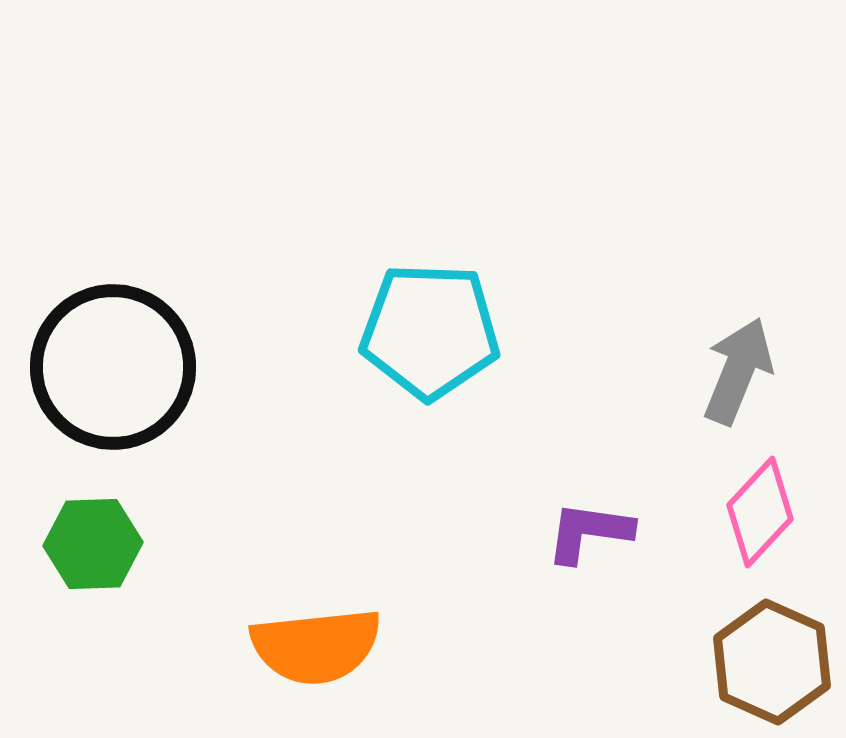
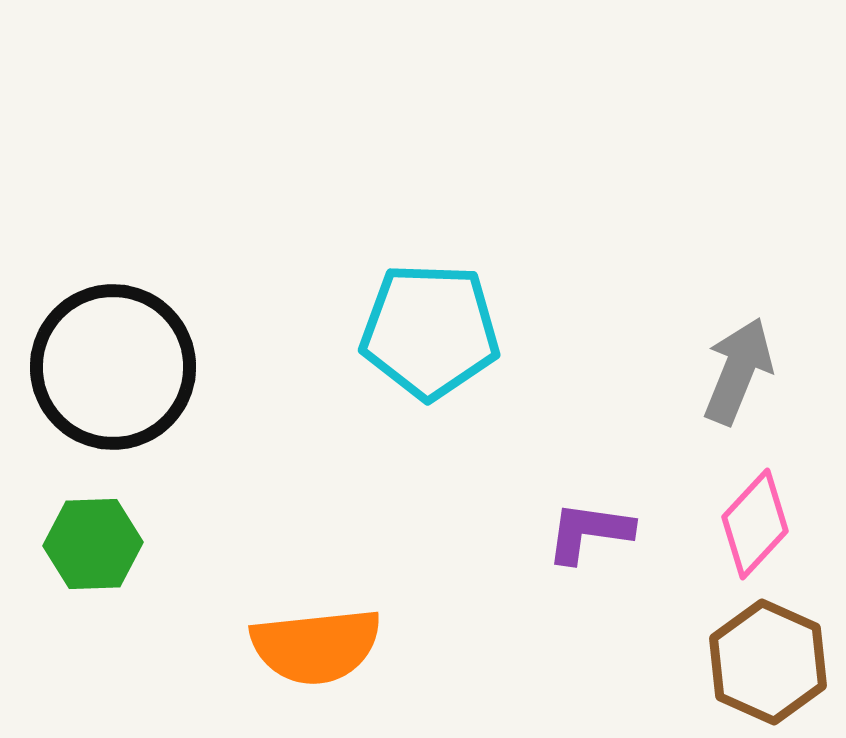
pink diamond: moved 5 px left, 12 px down
brown hexagon: moved 4 px left
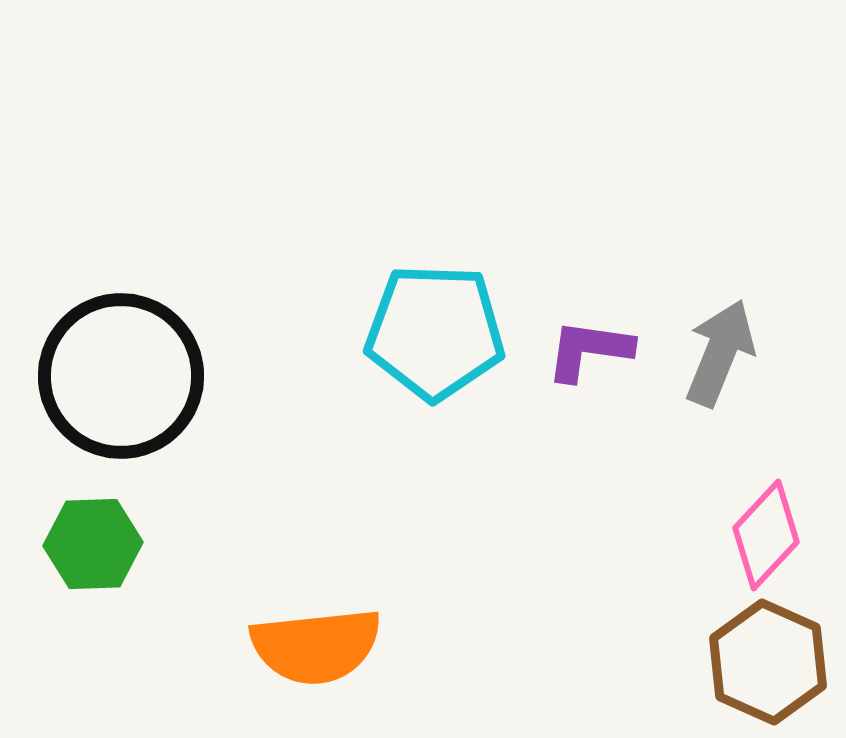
cyan pentagon: moved 5 px right, 1 px down
black circle: moved 8 px right, 9 px down
gray arrow: moved 18 px left, 18 px up
pink diamond: moved 11 px right, 11 px down
purple L-shape: moved 182 px up
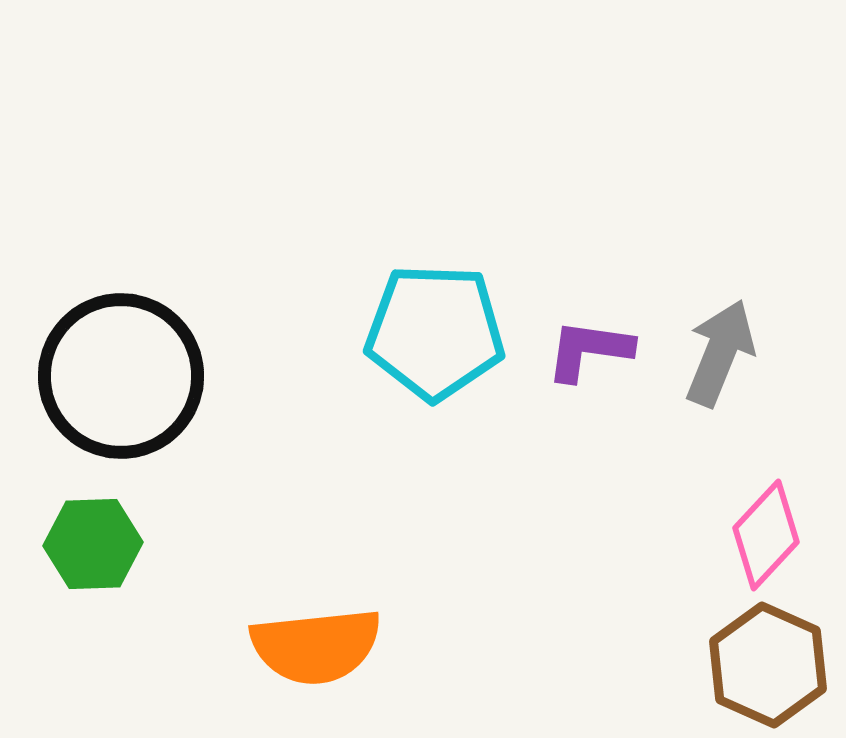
brown hexagon: moved 3 px down
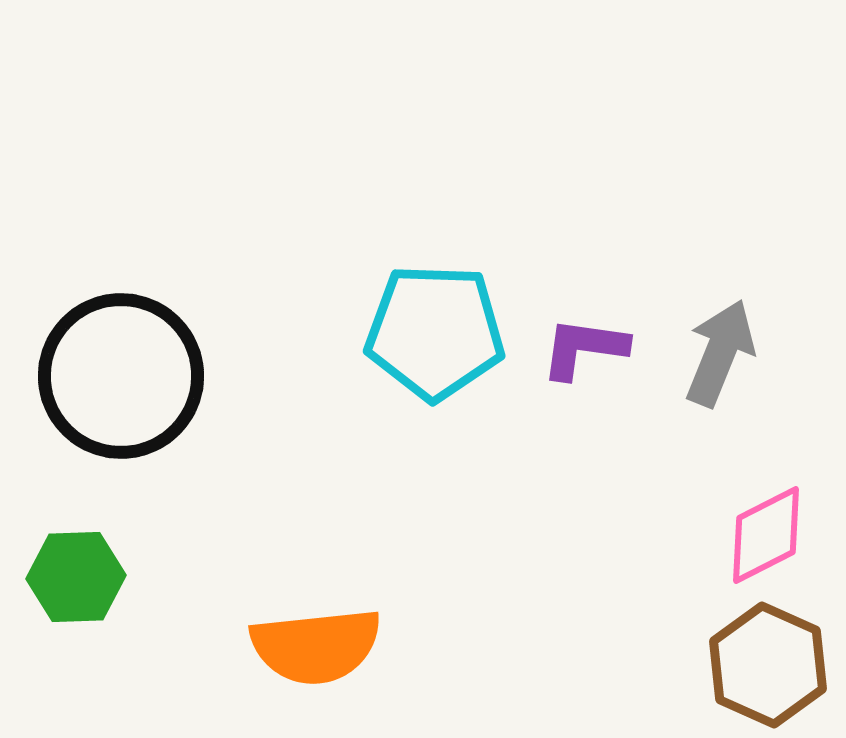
purple L-shape: moved 5 px left, 2 px up
pink diamond: rotated 20 degrees clockwise
green hexagon: moved 17 px left, 33 px down
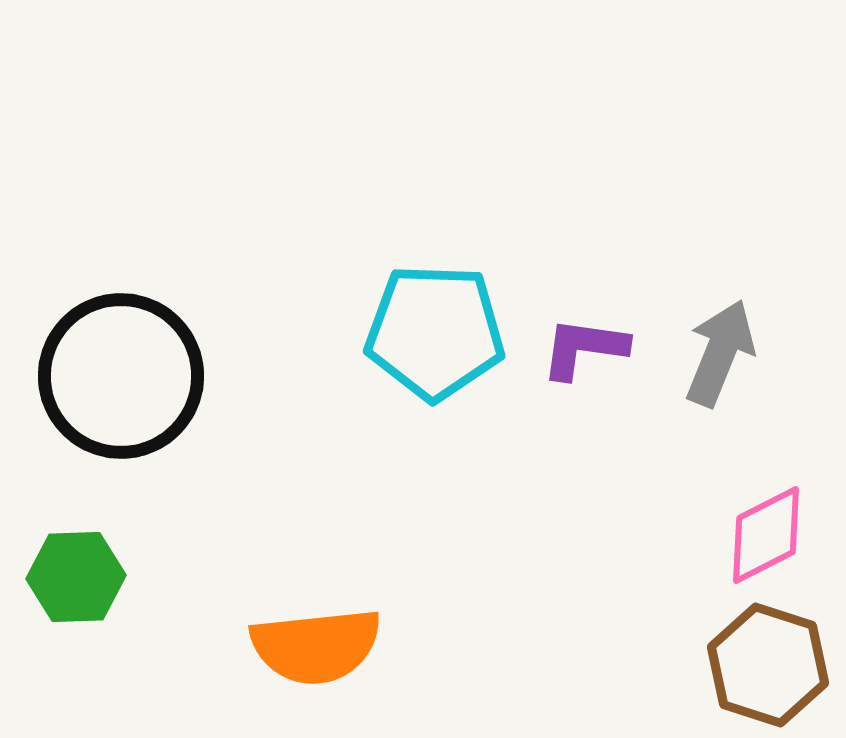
brown hexagon: rotated 6 degrees counterclockwise
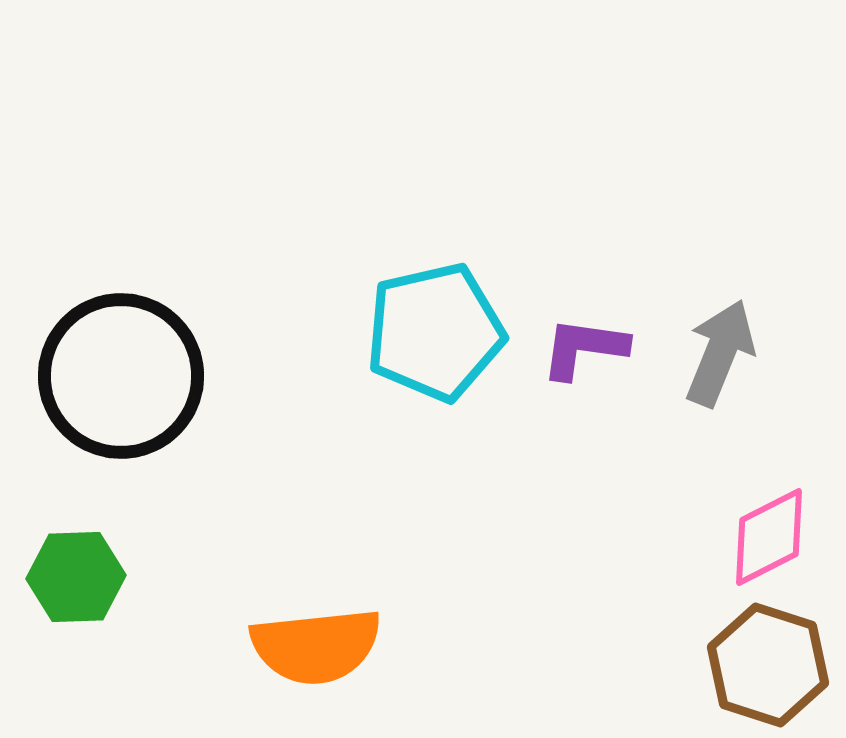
cyan pentagon: rotated 15 degrees counterclockwise
pink diamond: moved 3 px right, 2 px down
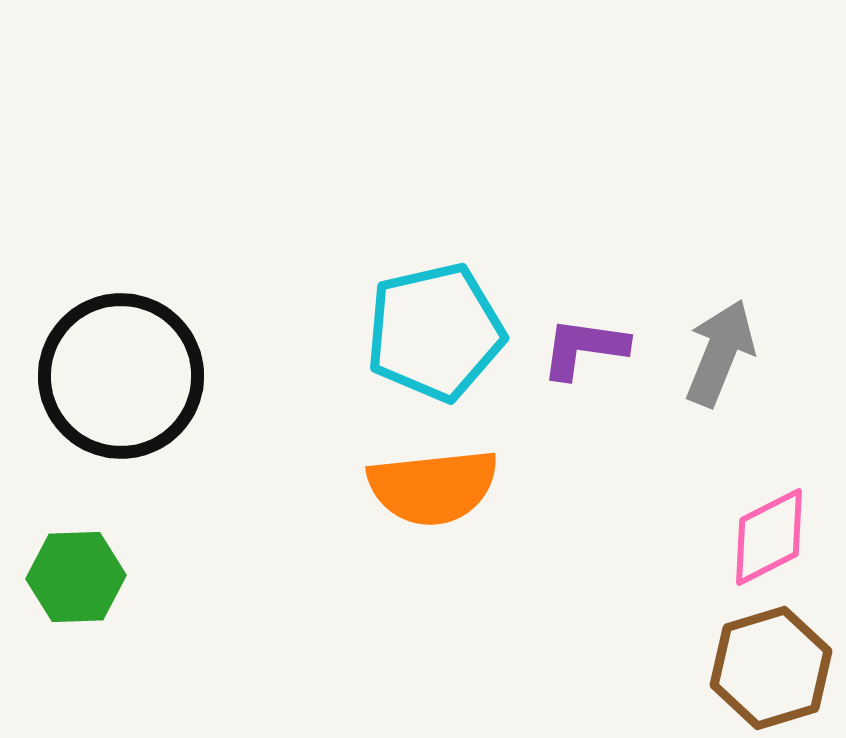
orange semicircle: moved 117 px right, 159 px up
brown hexagon: moved 3 px right, 3 px down; rotated 25 degrees clockwise
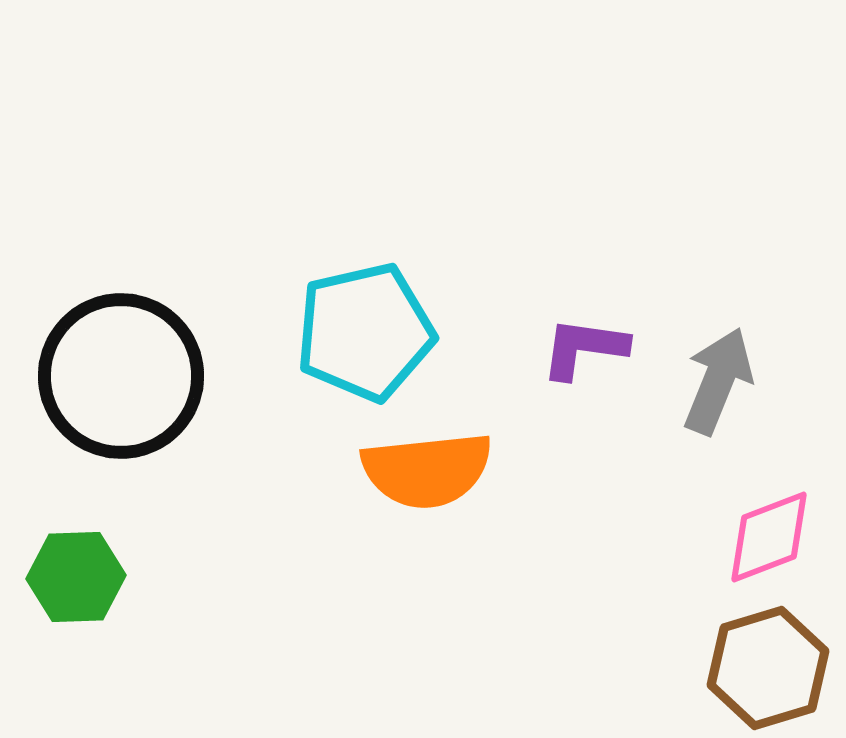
cyan pentagon: moved 70 px left
gray arrow: moved 2 px left, 28 px down
orange semicircle: moved 6 px left, 17 px up
pink diamond: rotated 6 degrees clockwise
brown hexagon: moved 3 px left
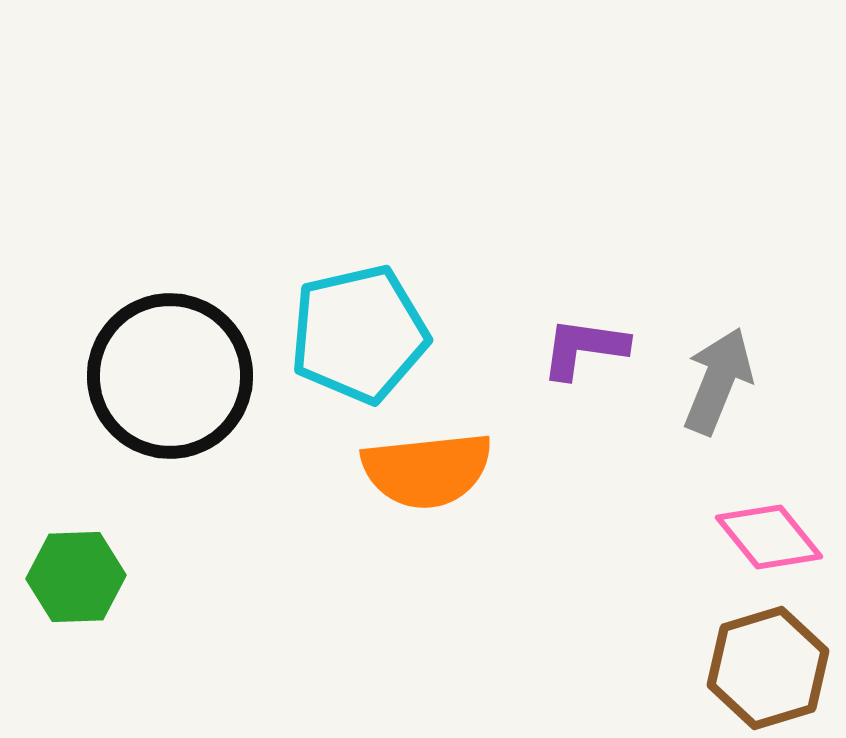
cyan pentagon: moved 6 px left, 2 px down
black circle: moved 49 px right
pink diamond: rotated 72 degrees clockwise
